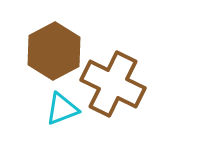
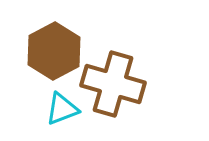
brown cross: rotated 10 degrees counterclockwise
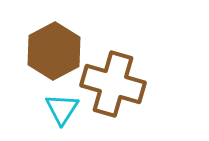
cyan triangle: rotated 36 degrees counterclockwise
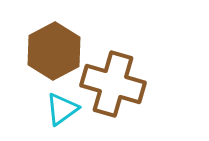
cyan triangle: rotated 21 degrees clockwise
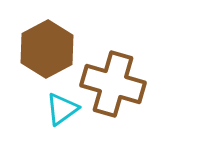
brown hexagon: moved 7 px left, 2 px up
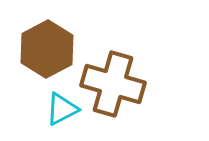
cyan triangle: rotated 9 degrees clockwise
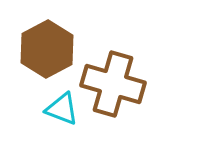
cyan triangle: rotated 48 degrees clockwise
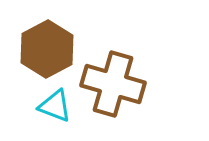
cyan triangle: moved 7 px left, 3 px up
